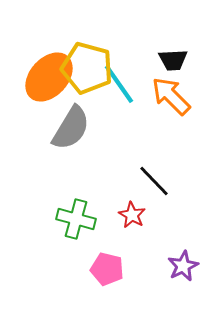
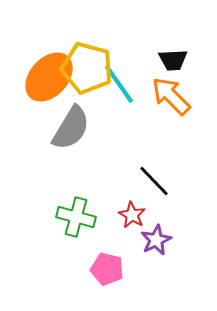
green cross: moved 2 px up
purple star: moved 27 px left, 26 px up
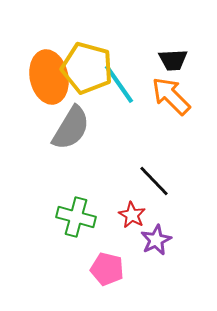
orange ellipse: rotated 54 degrees counterclockwise
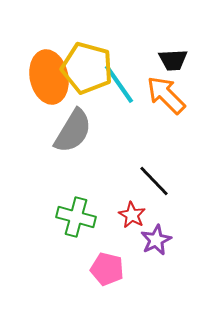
orange arrow: moved 5 px left, 1 px up
gray semicircle: moved 2 px right, 3 px down
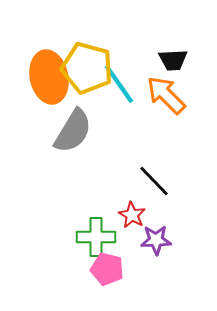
green cross: moved 20 px right, 20 px down; rotated 15 degrees counterclockwise
purple star: rotated 24 degrees clockwise
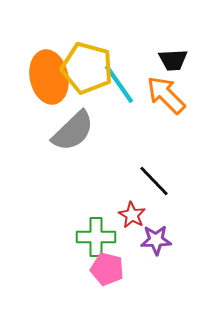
gray semicircle: rotated 15 degrees clockwise
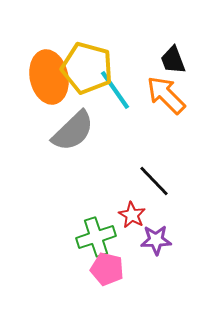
black trapezoid: rotated 72 degrees clockwise
cyan line: moved 4 px left, 6 px down
green cross: rotated 18 degrees counterclockwise
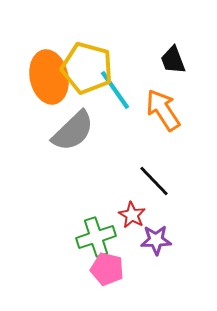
orange arrow: moved 3 px left, 15 px down; rotated 12 degrees clockwise
